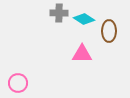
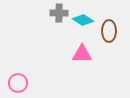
cyan diamond: moved 1 px left, 1 px down
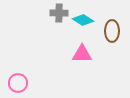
brown ellipse: moved 3 px right
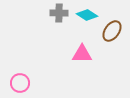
cyan diamond: moved 4 px right, 5 px up
brown ellipse: rotated 35 degrees clockwise
pink circle: moved 2 px right
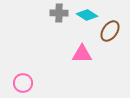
brown ellipse: moved 2 px left
pink circle: moved 3 px right
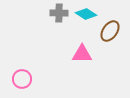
cyan diamond: moved 1 px left, 1 px up
pink circle: moved 1 px left, 4 px up
